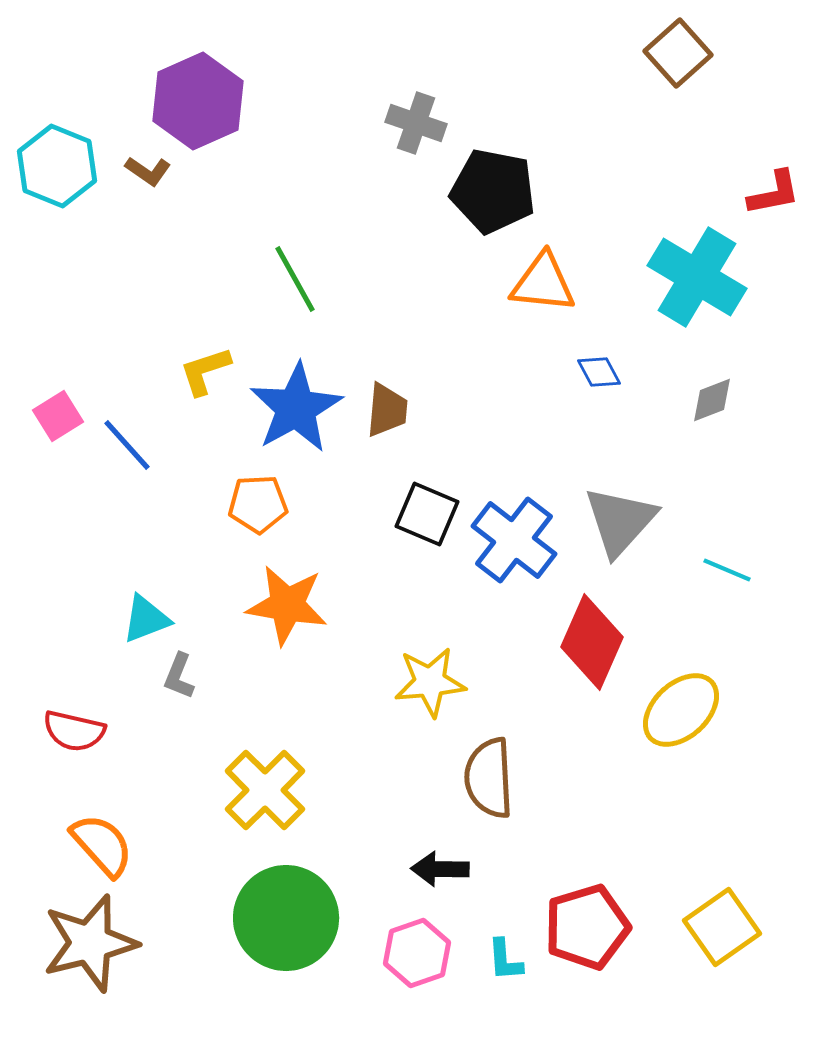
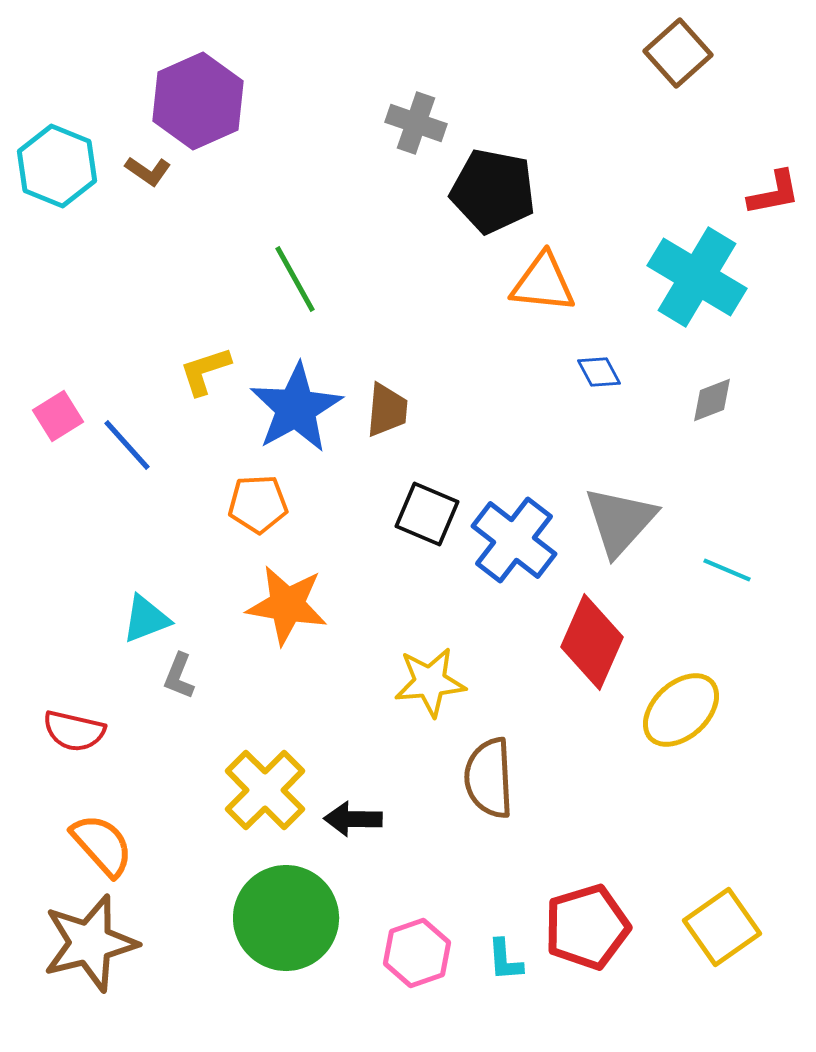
black arrow: moved 87 px left, 50 px up
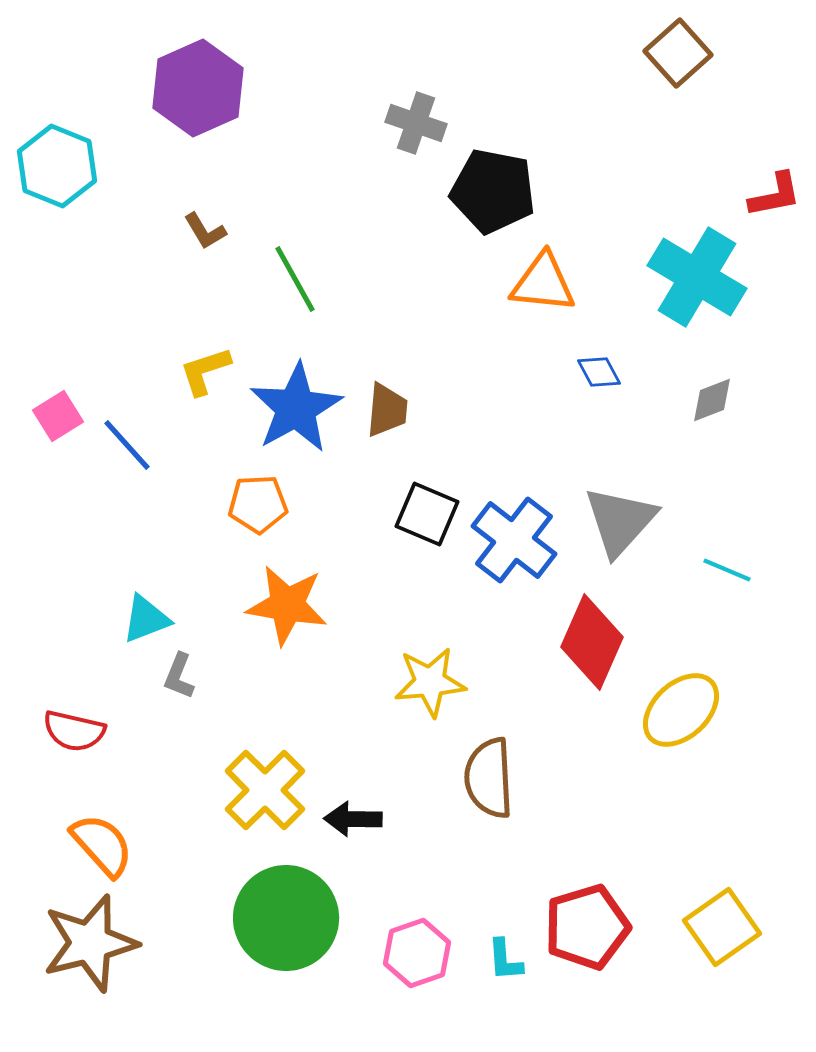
purple hexagon: moved 13 px up
brown L-shape: moved 57 px right, 60 px down; rotated 24 degrees clockwise
red L-shape: moved 1 px right, 2 px down
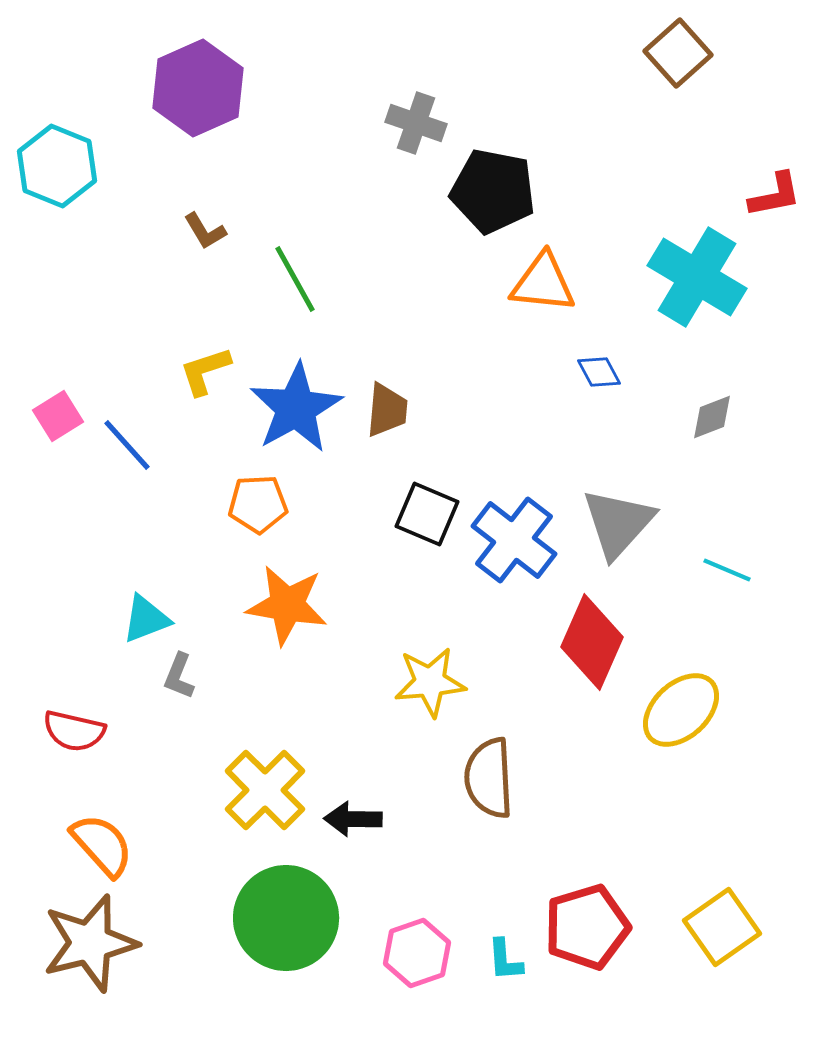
gray diamond: moved 17 px down
gray triangle: moved 2 px left, 2 px down
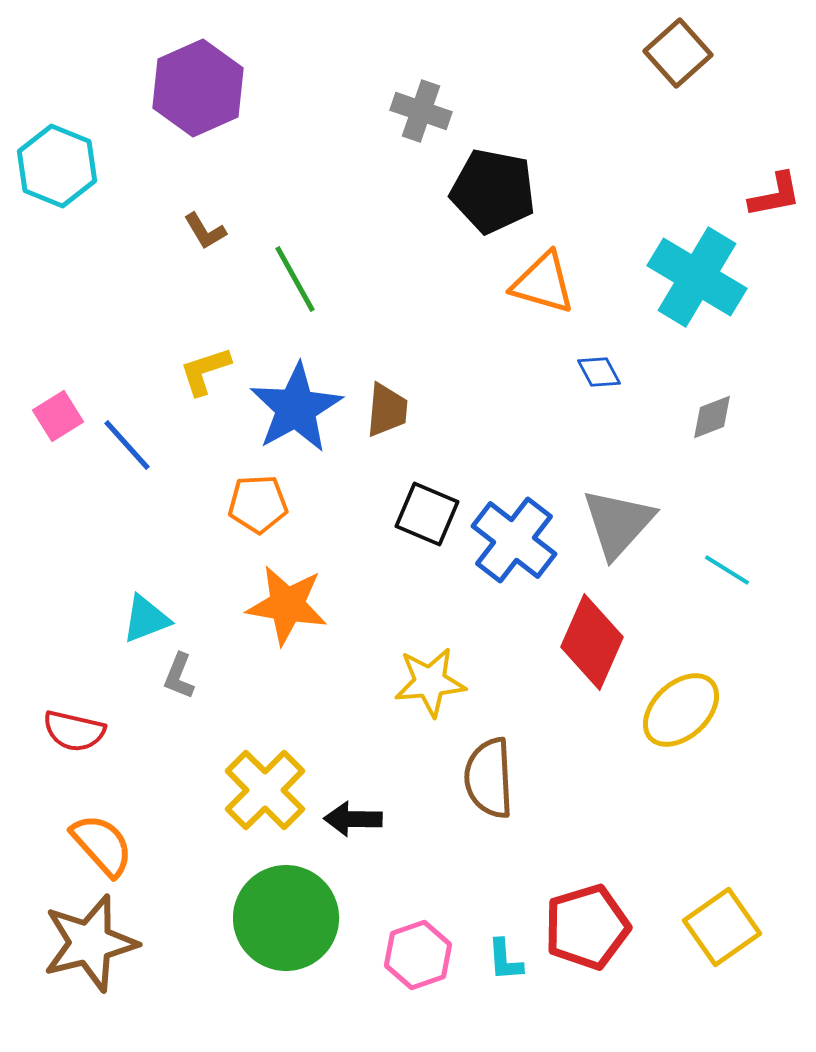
gray cross: moved 5 px right, 12 px up
orange triangle: rotated 10 degrees clockwise
cyan line: rotated 9 degrees clockwise
pink hexagon: moved 1 px right, 2 px down
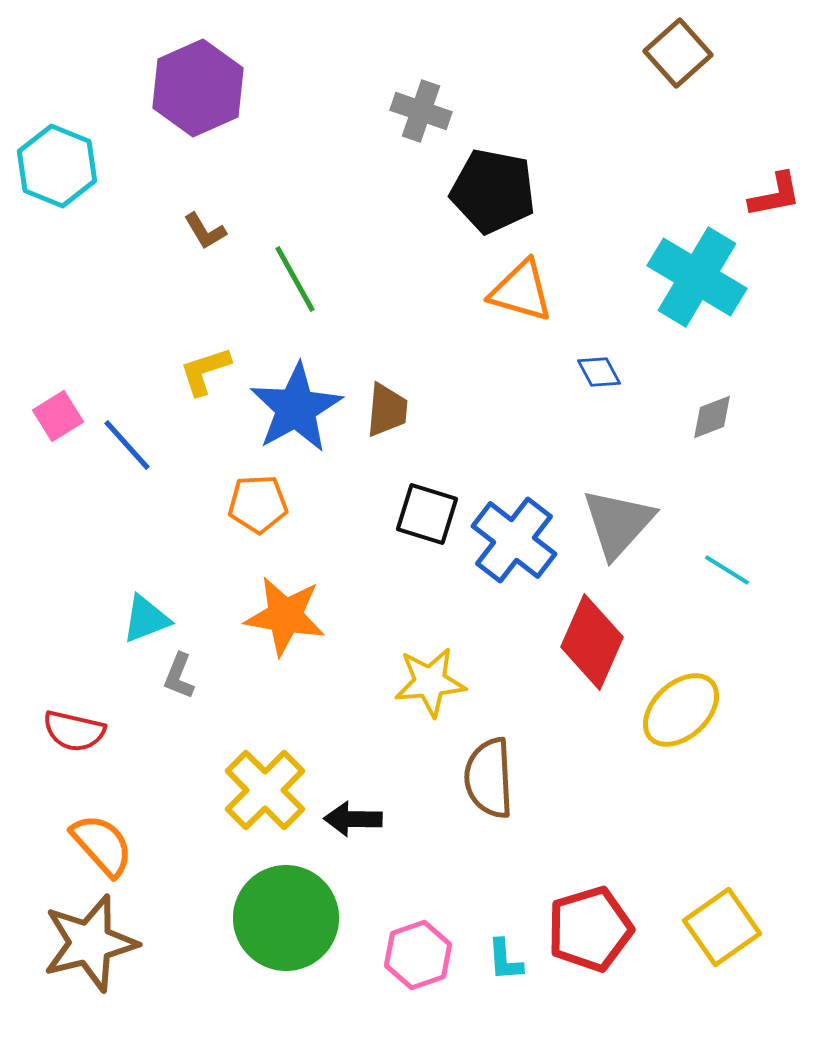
orange triangle: moved 22 px left, 8 px down
black square: rotated 6 degrees counterclockwise
orange star: moved 2 px left, 11 px down
red pentagon: moved 3 px right, 2 px down
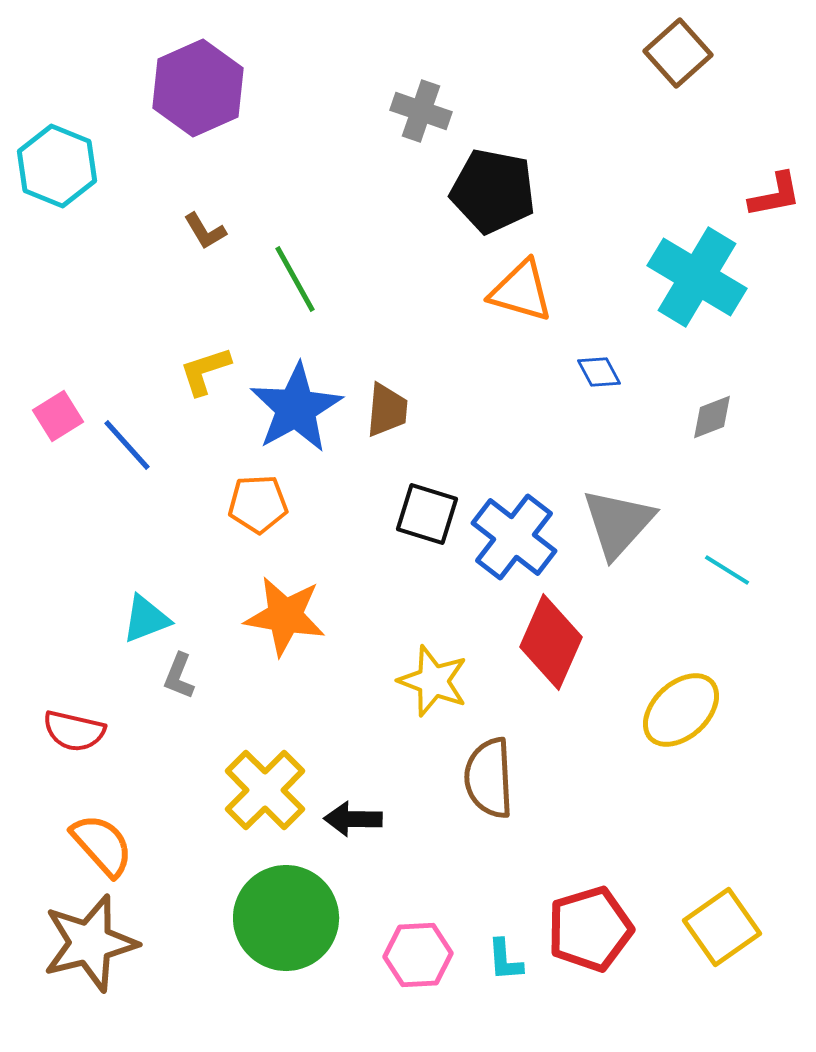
blue cross: moved 3 px up
red diamond: moved 41 px left
yellow star: moved 3 px right, 1 px up; rotated 26 degrees clockwise
pink hexagon: rotated 16 degrees clockwise
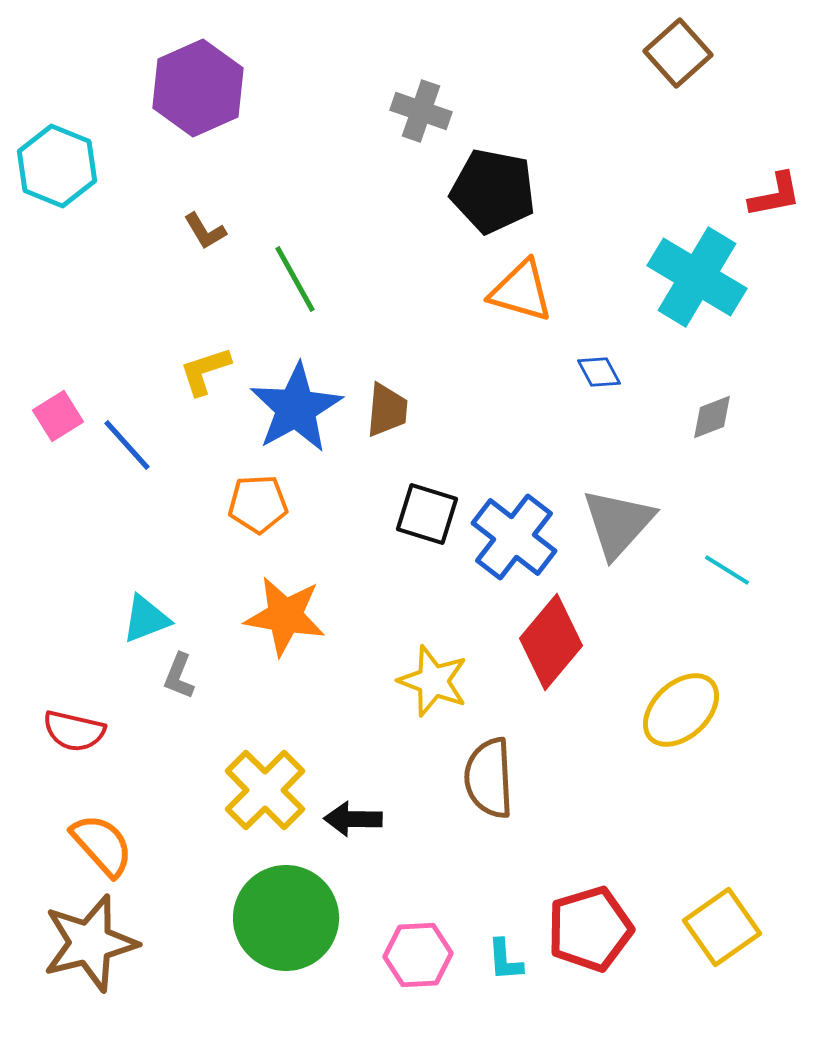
red diamond: rotated 16 degrees clockwise
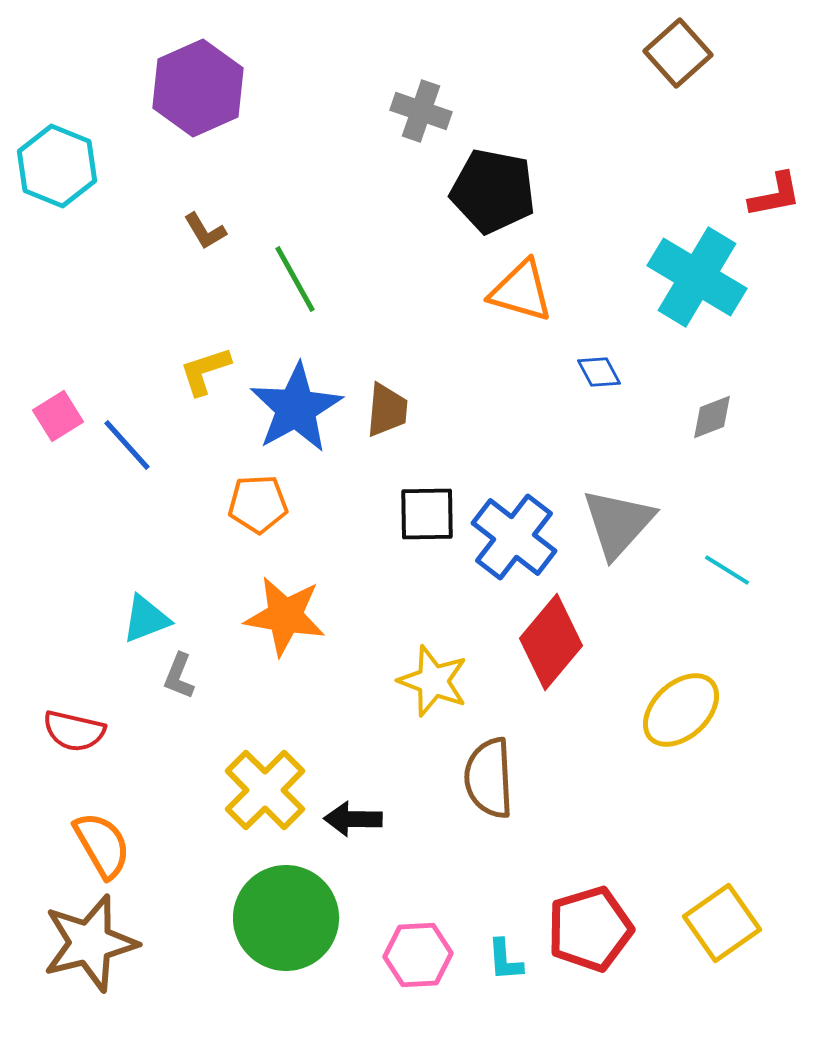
black square: rotated 18 degrees counterclockwise
orange semicircle: rotated 12 degrees clockwise
yellow square: moved 4 px up
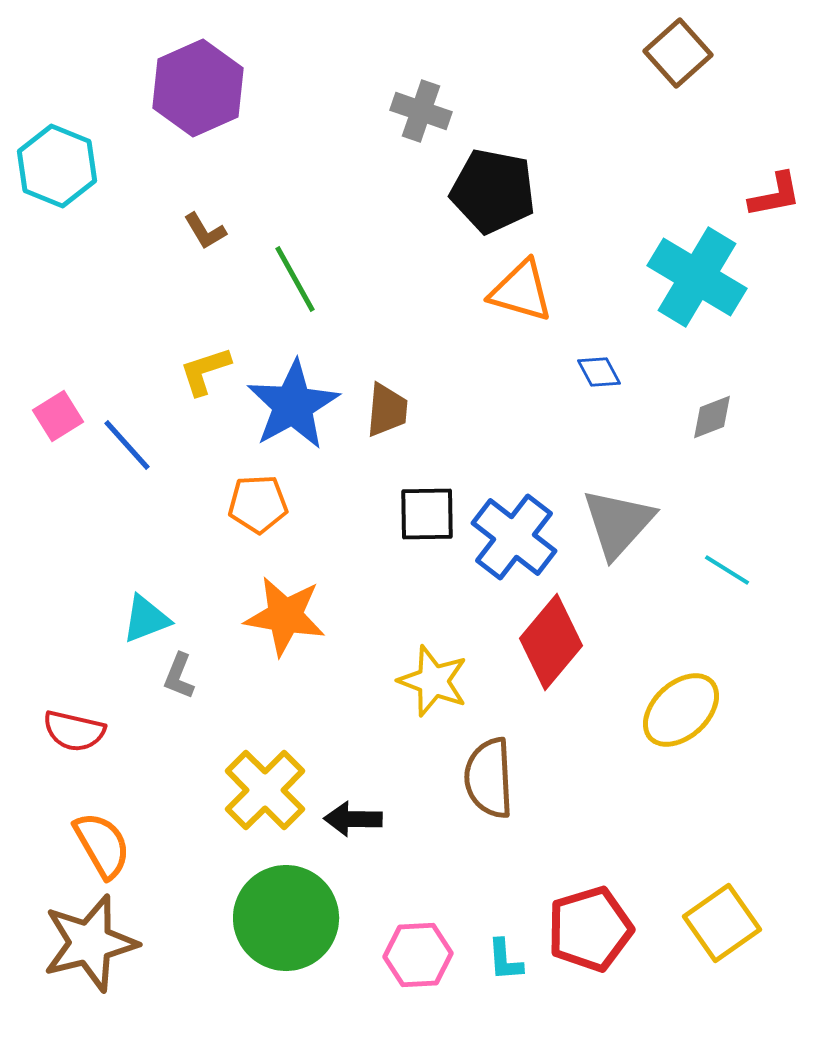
blue star: moved 3 px left, 3 px up
